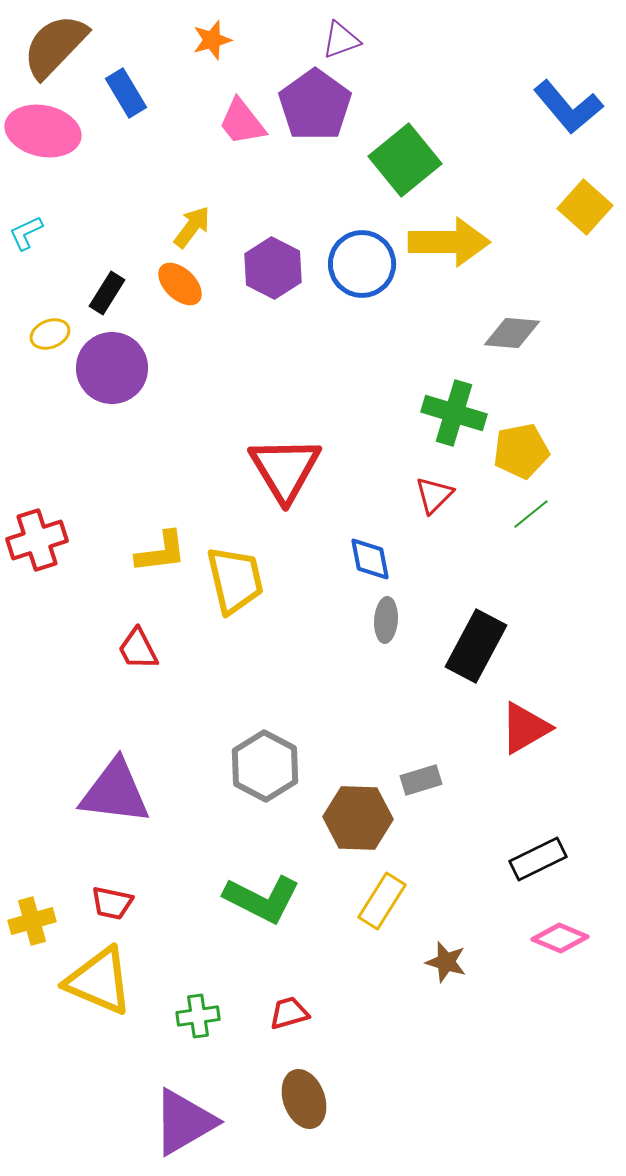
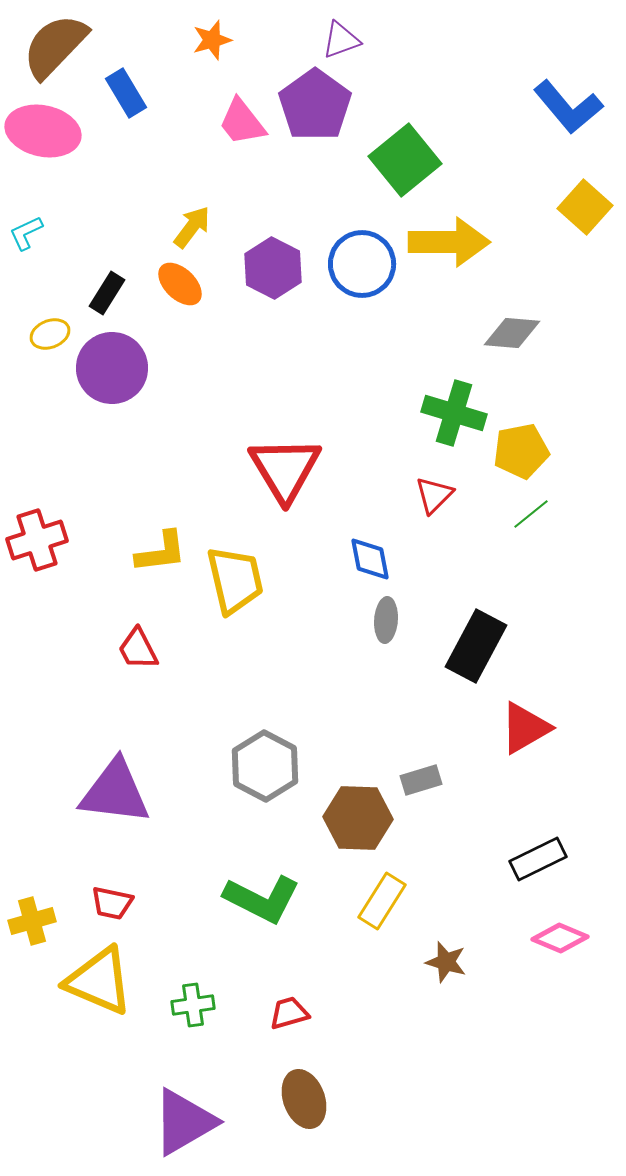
green cross at (198, 1016): moved 5 px left, 11 px up
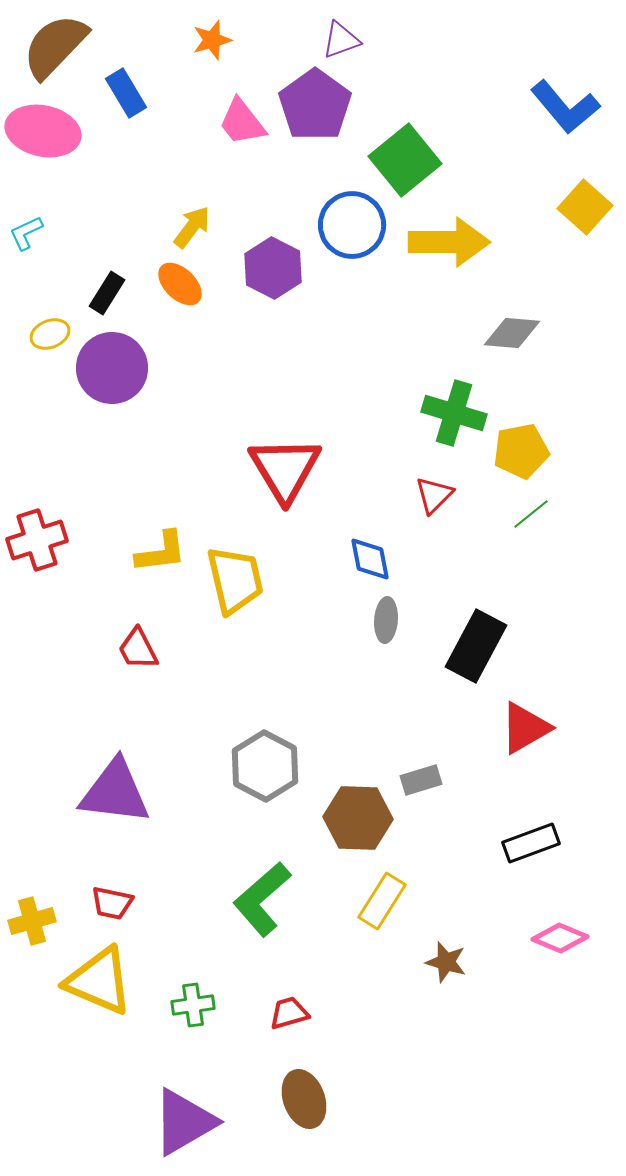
blue L-shape at (568, 107): moved 3 px left
blue circle at (362, 264): moved 10 px left, 39 px up
black rectangle at (538, 859): moved 7 px left, 16 px up; rotated 6 degrees clockwise
green L-shape at (262, 899): rotated 112 degrees clockwise
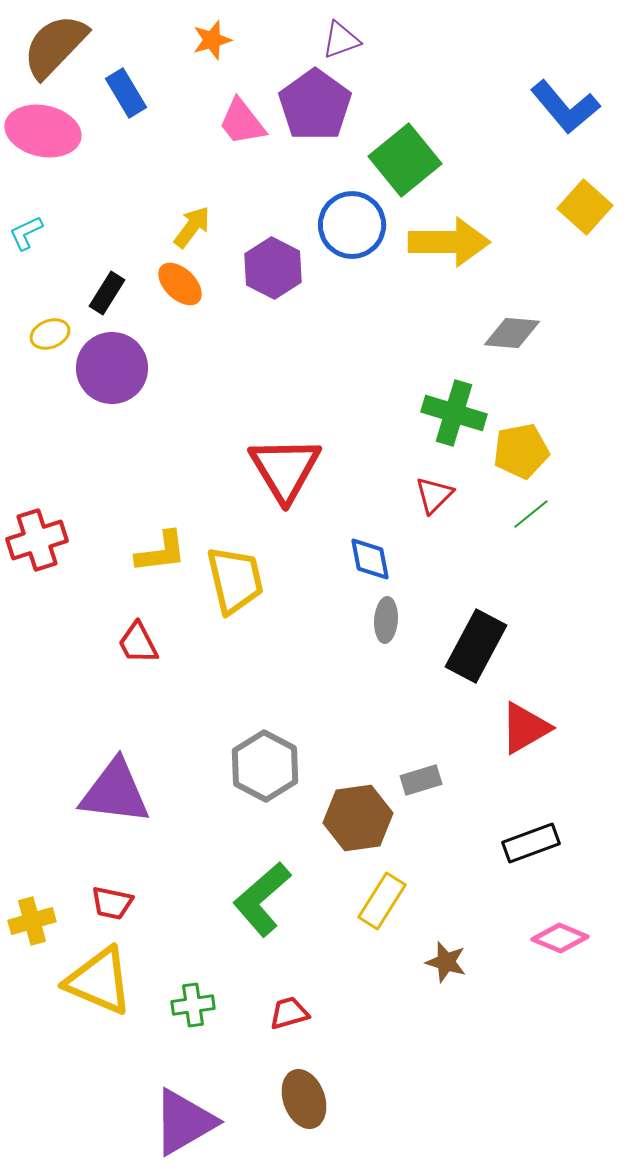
red trapezoid at (138, 649): moved 6 px up
brown hexagon at (358, 818): rotated 10 degrees counterclockwise
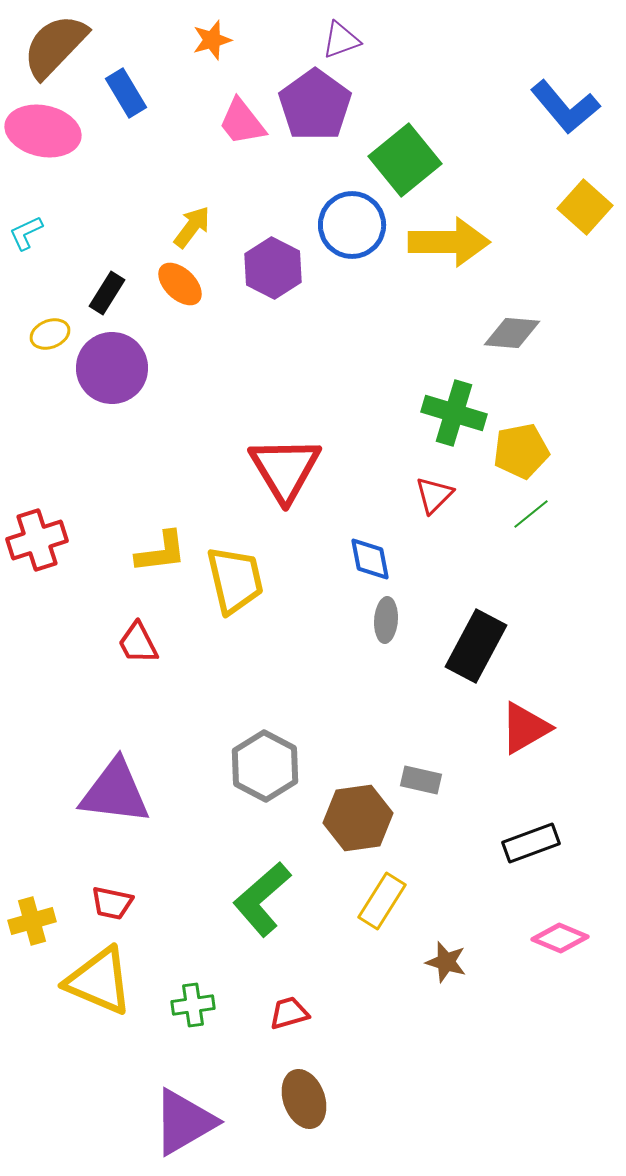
gray rectangle at (421, 780): rotated 30 degrees clockwise
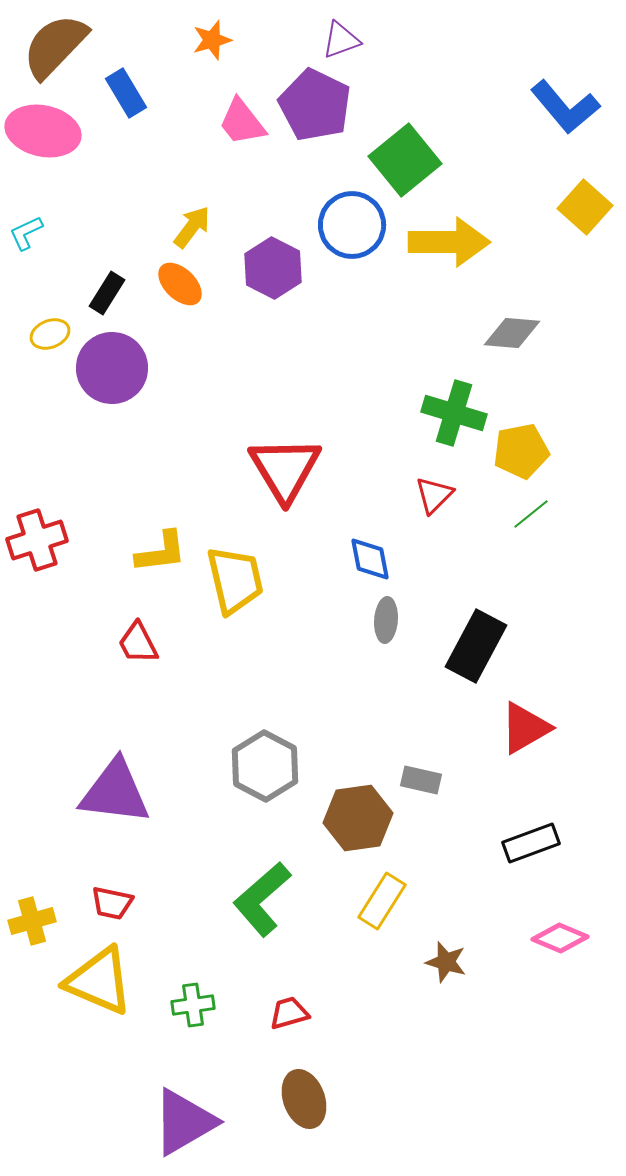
purple pentagon at (315, 105): rotated 10 degrees counterclockwise
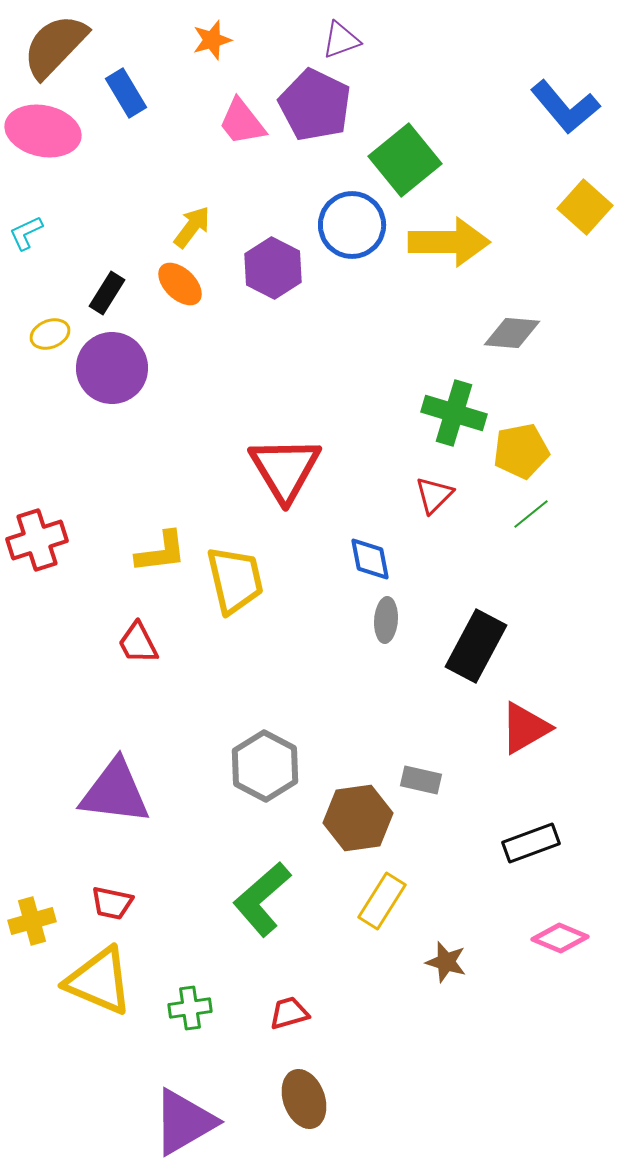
green cross at (193, 1005): moved 3 px left, 3 px down
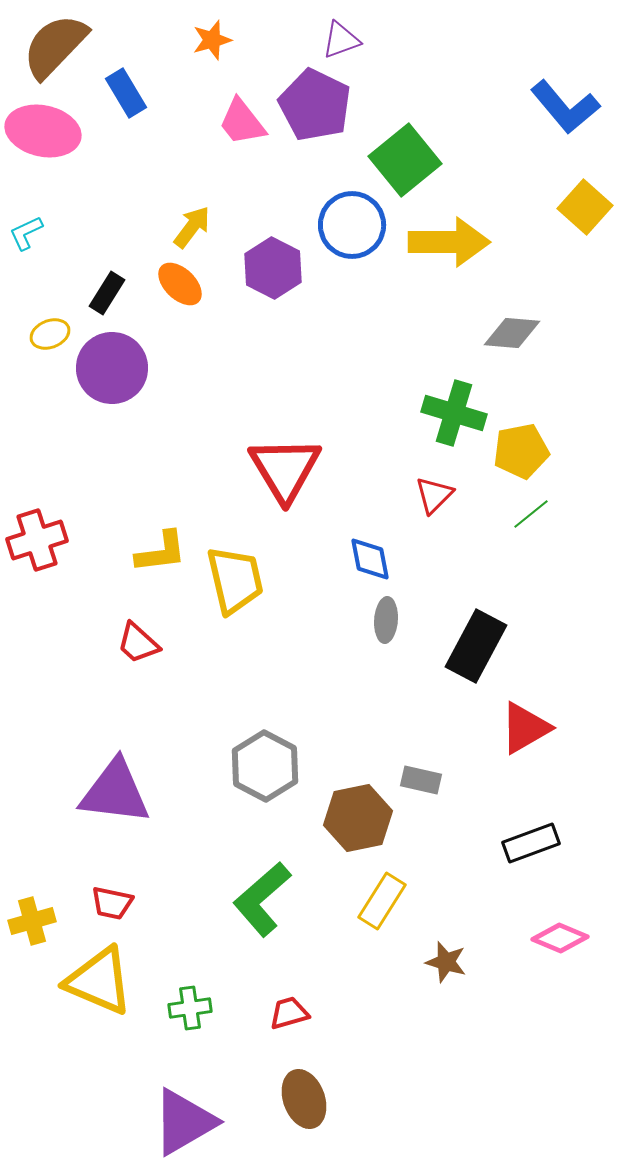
red trapezoid at (138, 643): rotated 21 degrees counterclockwise
brown hexagon at (358, 818): rotated 4 degrees counterclockwise
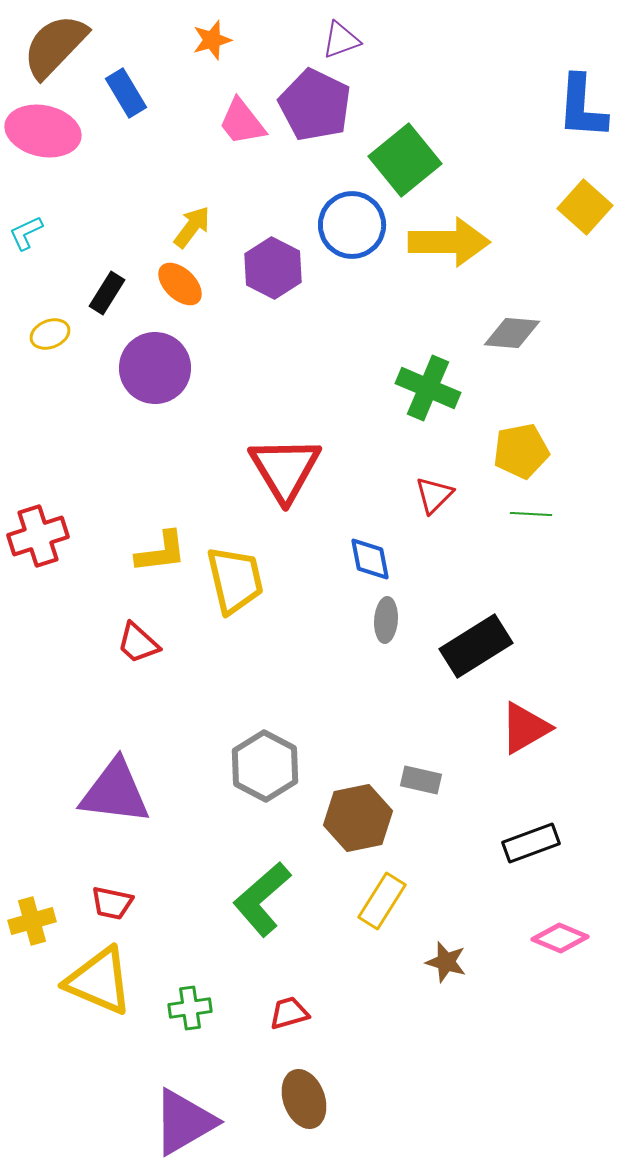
blue L-shape at (565, 107): moved 17 px right; rotated 44 degrees clockwise
purple circle at (112, 368): moved 43 px right
green cross at (454, 413): moved 26 px left, 25 px up; rotated 6 degrees clockwise
green line at (531, 514): rotated 42 degrees clockwise
red cross at (37, 540): moved 1 px right, 4 px up
black rectangle at (476, 646): rotated 30 degrees clockwise
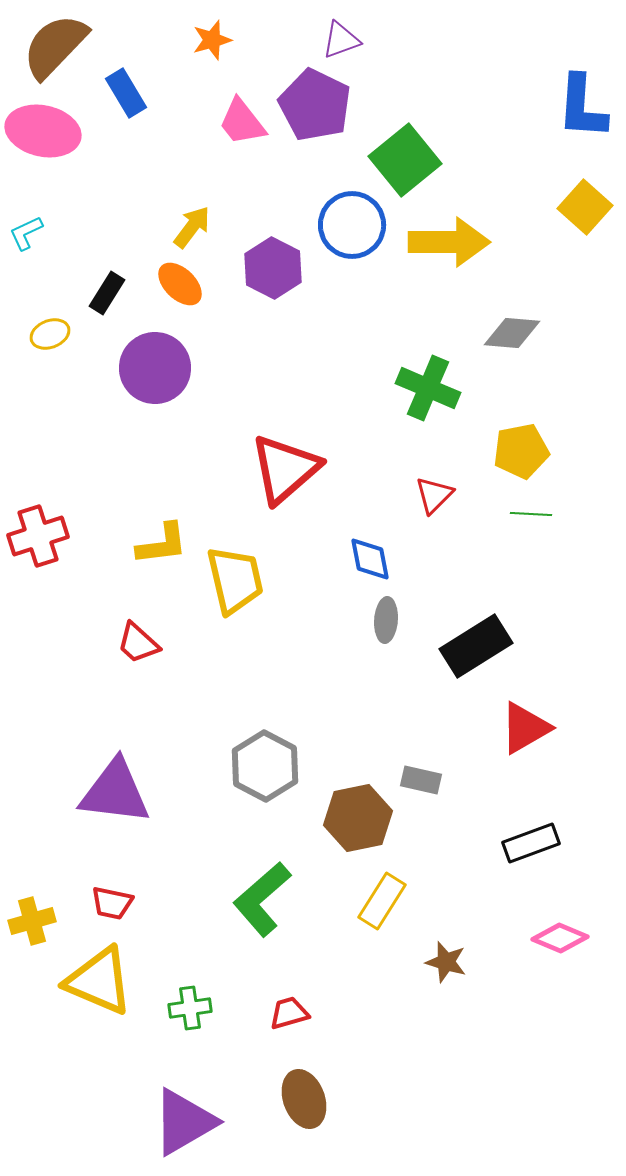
red triangle at (285, 469): rotated 20 degrees clockwise
yellow L-shape at (161, 552): moved 1 px right, 8 px up
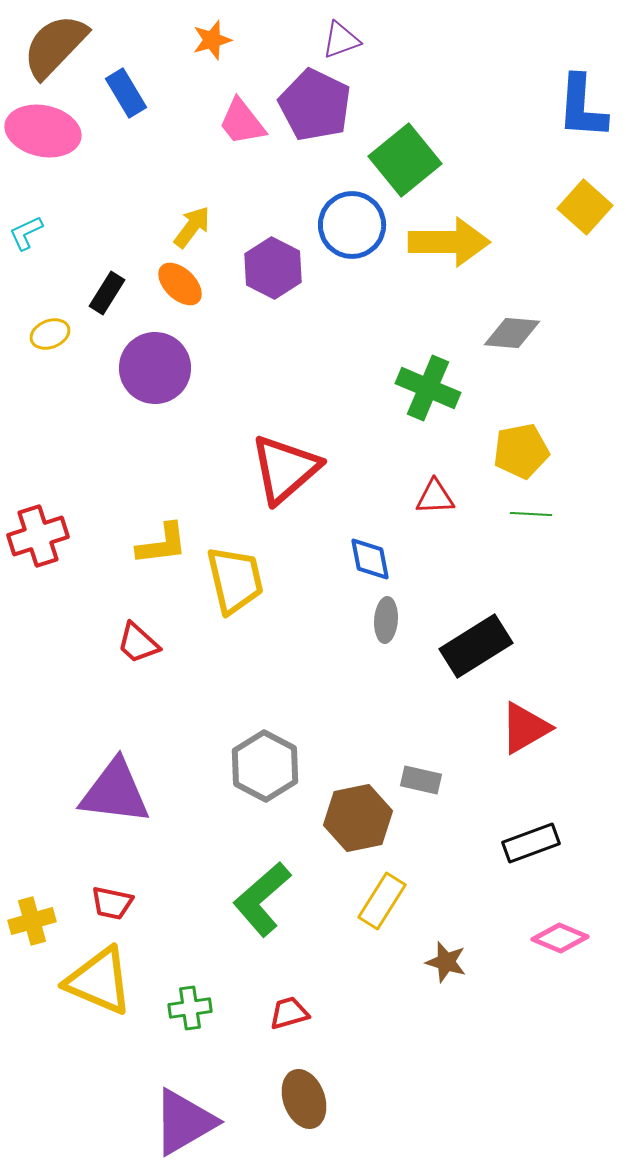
red triangle at (434, 495): moved 1 px right, 2 px down; rotated 42 degrees clockwise
